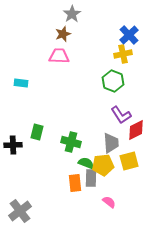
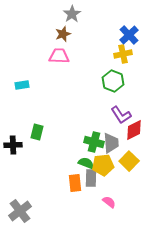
cyan rectangle: moved 1 px right, 2 px down; rotated 16 degrees counterclockwise
red diamond: moved 2 px left
green cross: moved 23 px right
yellow square: rotated 30 degrees counterclockwise
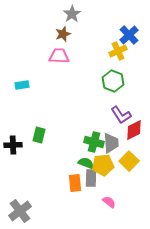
yellow cross: moved 5 px left, 3 px up; rotated 12 degrees counterclockwise
green rectangle: moved 2 px right, 3 px down
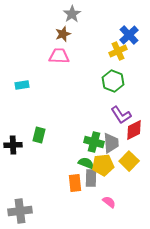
gray cross: rotated 30 degrees clockwise
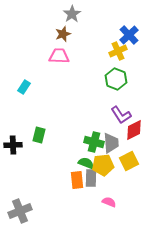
green hexagon: moved 3 px right, 2 px up
cyan rectangle: moved 2 px right, 2 px down; rotated 48 degrees counterclockwise
yellow square: rotated 18 degrees clockwise
orange rectangle: moved 2 px right, 3 px up
pink semicircle: rotated 16 degrees counterclockwise
gray cross: rotated 15 degrees counterclockwise
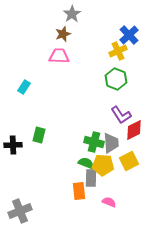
yellow pentagon: rotated 10 degrees clockwise
orange rectangle: moved 2 px right, 11 px down
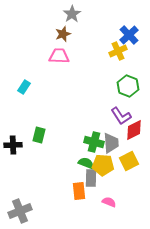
green hexagon: moved 12 px right, 7 px down
purple L-shape: moved 1 px down
